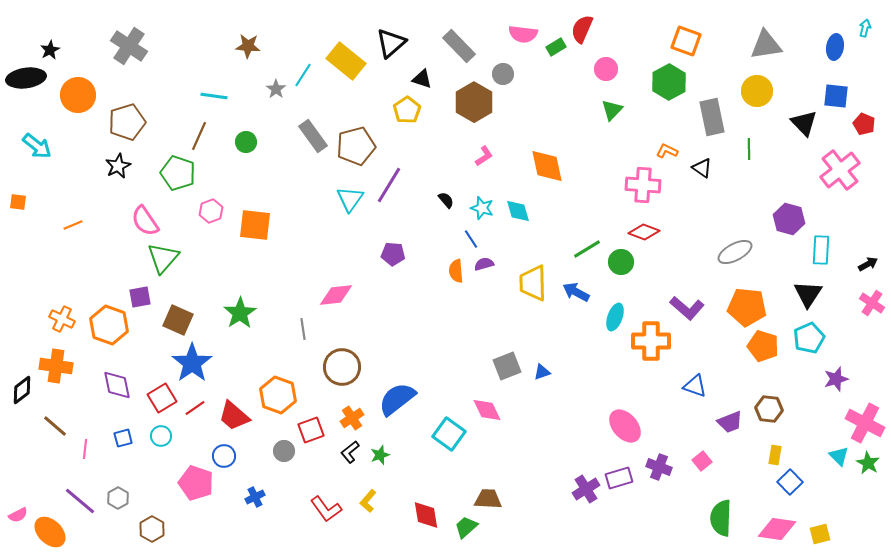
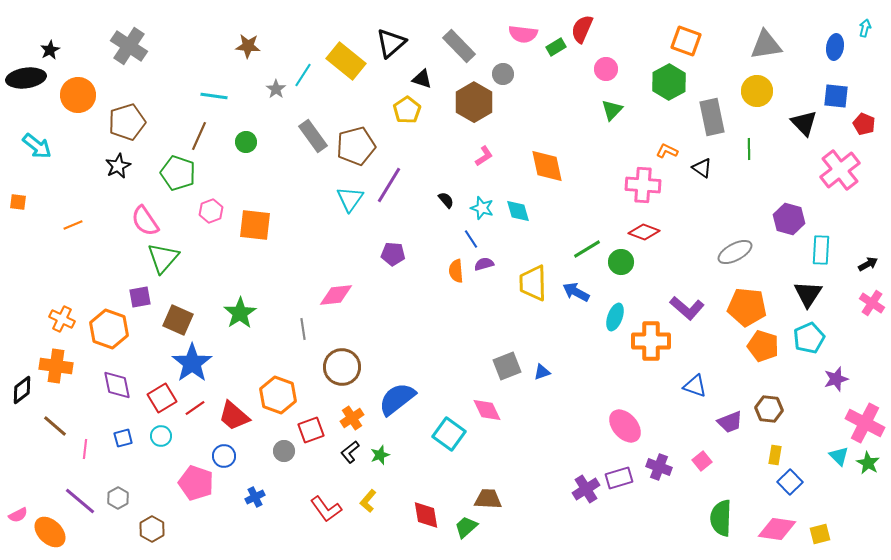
orange hexagon at (109, 325): moved 4 px down
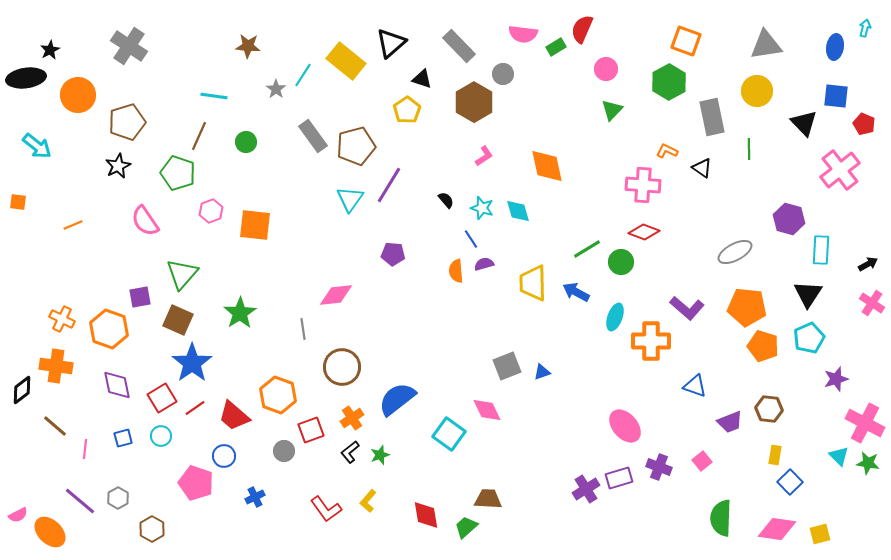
green triangle at (163, 258): moved 19 px right, 16 px down
green star at (868, 463): rotated 20 degrees counterclockwise
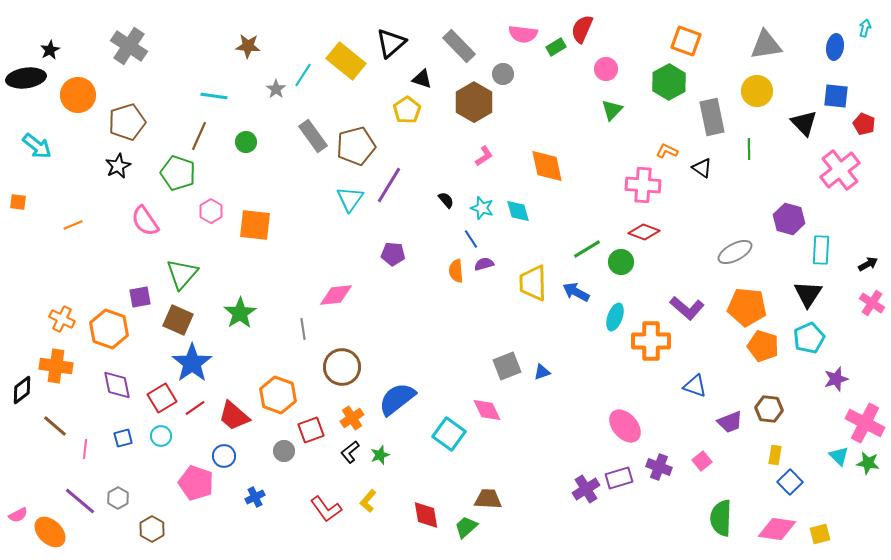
pink hexagon at (211, 211): rotated 10 degrees counterclockwise
